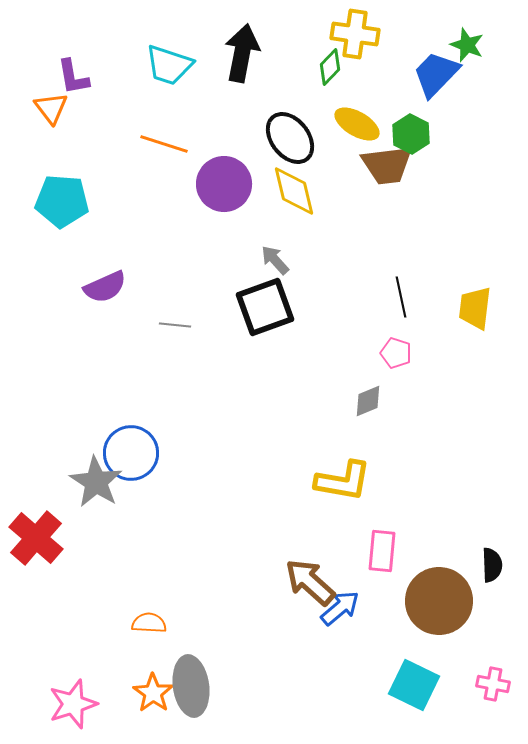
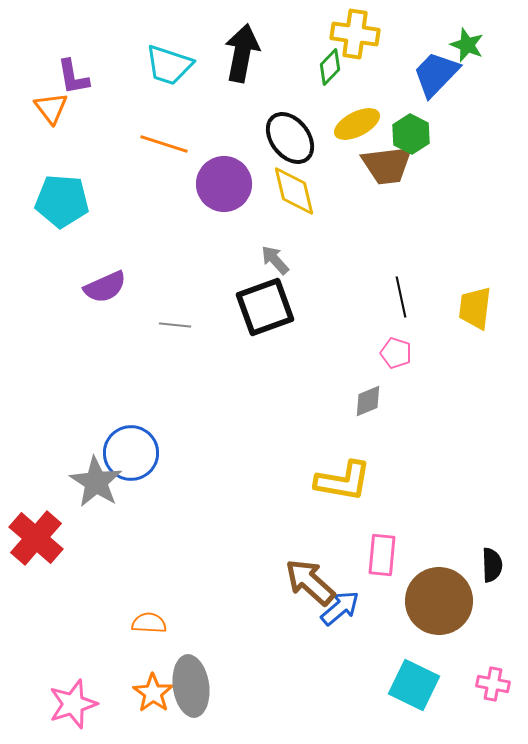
yellow ellipse: rotated 57 degrees counterclockwise
pink rectangle: moved 4 px down
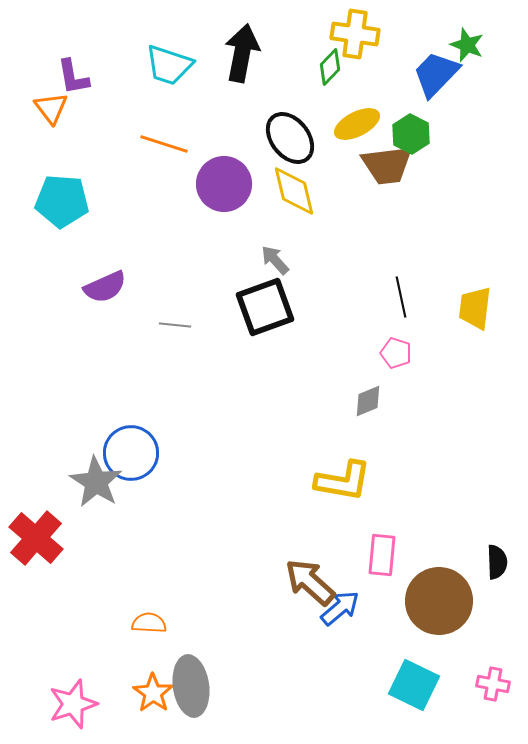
black semicircle: moved 5 px right, 3 px up
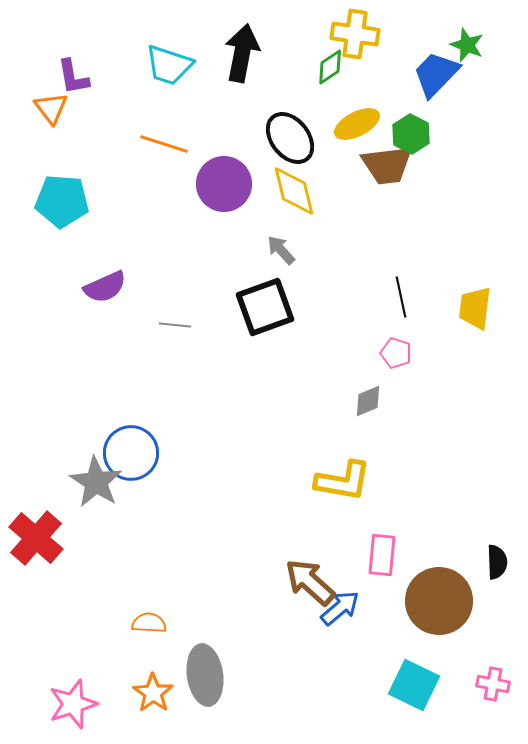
green diamond: rotated 12 degrees clockwise
gray arrow: moved 6 px right, 10 px up
gray ellipse: moved 14 px right, 11 px up
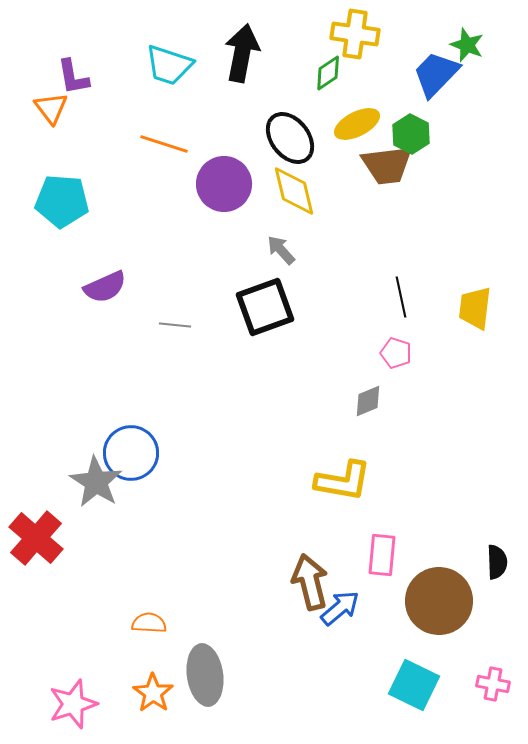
green diamond: moved 2 px left, 6 px down
brown arrow: rotated 34 degrees clockwise
